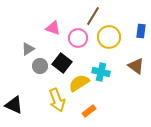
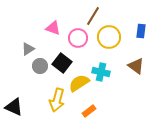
yellow arrow: rotated 35 degrees clockwise
black triangle: moved 2 px down
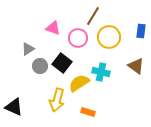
orange rectangle: moved 1 px left, 1 px down; rotated 56 degrees clockwise
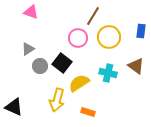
pink triangle: moved 22 px left, 16 px up
cyan cross: moved 7 px right, 1 px down
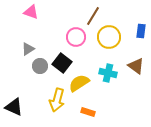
pink circle: moved 2 px left, 1 px up
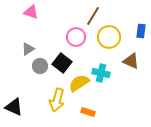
brown triangle: moved 5 px left, 5 px up; rotated 12 degrees counterclockwise
cyan cross: moved 7 px left
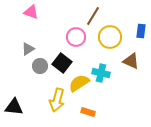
yellow circle: moved 1 px right
black triangle: rotated 18 degrees counterclockwise
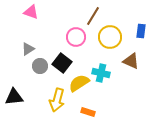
black triangle: moved 10 px up; rotated 12 degrees counterclockwise
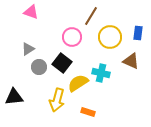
brown line: moved 2 px left
blue rectangle: moved 3 px left, 2 px down
pink circle: moved 4 px left
gray circle: moved 1 px left, 1 px down
yellow semicircle: moved 1 px left
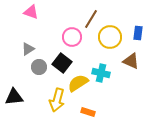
brown line: moved 3 px down
